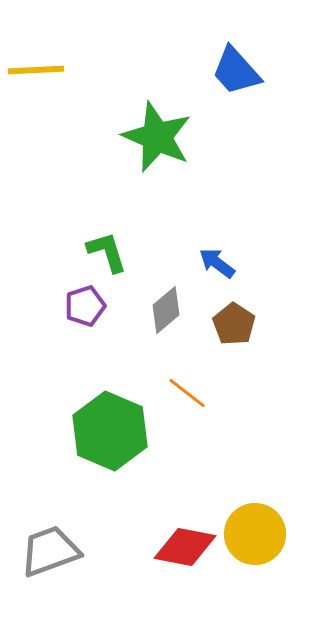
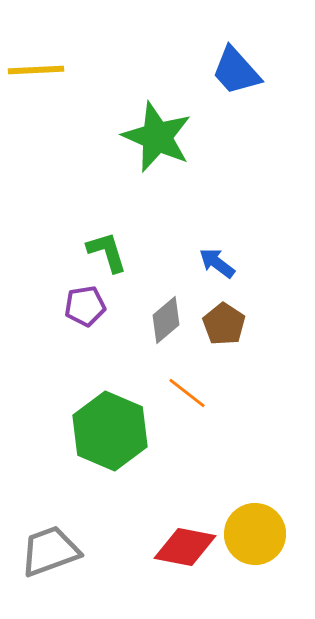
purple pentagon: rotated 9 degrees clockwise
gray diamond: moved 10 px down
brown pentagon: moved 10 px left
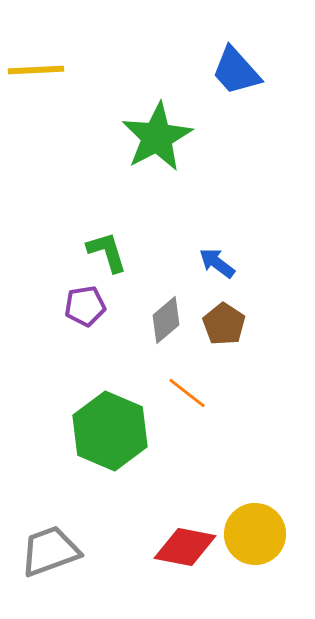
green star: rotated 20 degrees clockwise
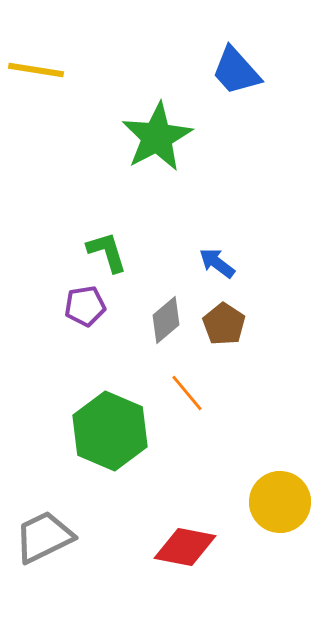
yellow line: rotated 12 degrees clockwise
orange line: rotated 12 degrees clockwise
yellow circle: moved 25 px right, 32 px up
gray trapezoid: moved 6 px left, 14 px up; rotated 6 degrees counterclockwise
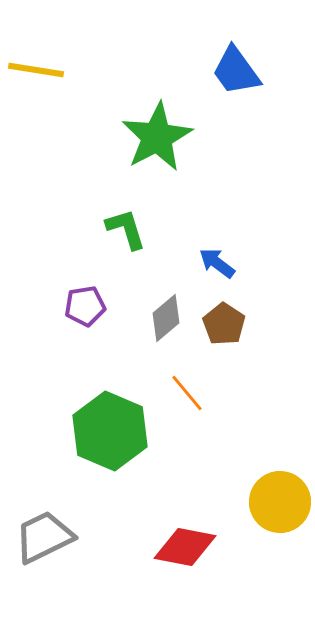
blue trapezoid: rotated 6 degrees clockwise
green L-shape: moved 19 px right, 23 px up
gray diamond: moved 2 px up
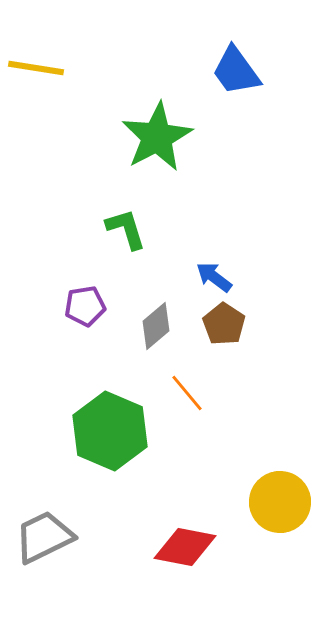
yellow line: moved 2 px up
blue arrow: moved 3 px left, 14 px down
gray diamond: moved 10 px left, 8 px down
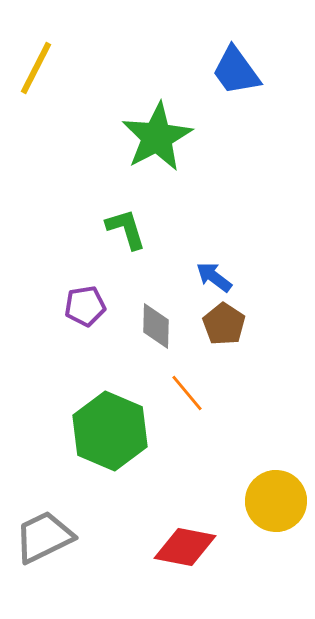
yellow line: rotated 72 degrees counterclockwise
gray diamond: rotated 48 degrees counterclockwise
yellow circle: moved 4 px left, 1 px up
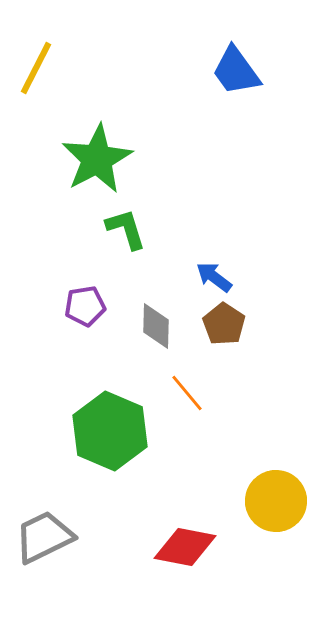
green star: moved 60 px left, 22 px down
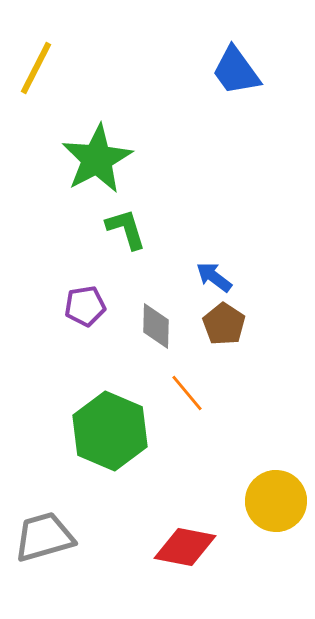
gray trapezoid: rotated 10 degrees clockwise
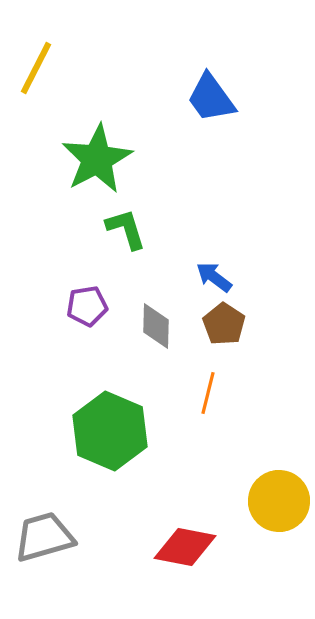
blue trapezoid: moved 25 px left, 27 px down
purple pentagon: moved 2 px right
orange line: moved 21 px right; rotated 54 degrees clockwise
yellow circle: moved 3 px right
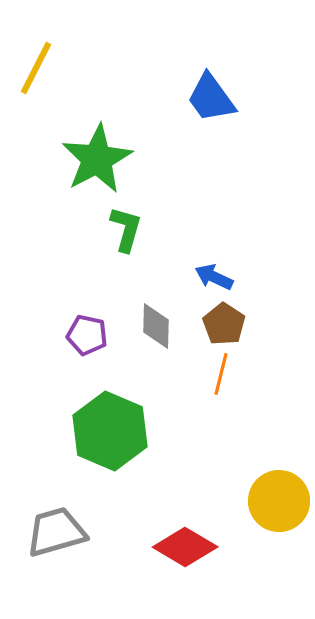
green L-shape: rotated 33 degrees clockwise
blue arrow: rotated 12 degrees counterclockwise
purple pentagon: moved 29 px down; rotated 21 degrees clockwise
orange line: moved 13 px right, 19 px up
gray trapezoid: moved 12 px right, 5 px up
red diamond: rotated 20 degrees clockwise
